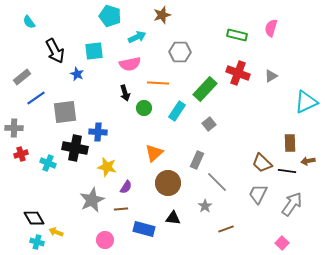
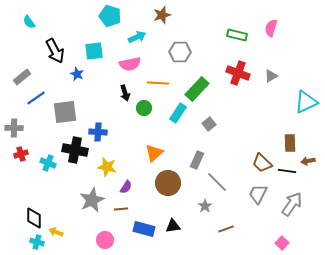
green rectangle at (205, 89): moved 8 px left
cyan rectangle at (177, 111): moved 1 px right, 2 px down
black cross at (75, 148): moved 2 px down
black diamond at (34, 218): rotated 30 degrees clockwise
black triangle at (173, 218): moved 8 px down; rotated 14 degrees counterclockwise
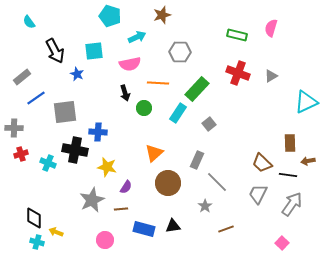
black line at (287, 171): moved 1 px right, 4 px down
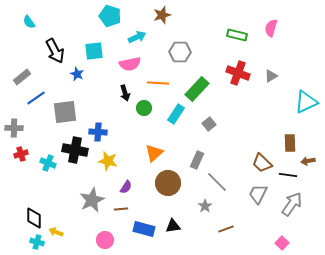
cyan rectangle at (178, 113): moved 2 px left, 1 px down
yellow star at (107, 167): moved 1 px right, 6 px up
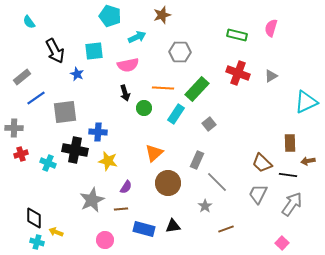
pink semicircle at (130, 64): moved 2 px left, 1 px down
orange line at (158, 83): moved 5 px right, 5 px down
